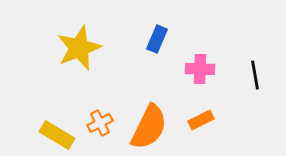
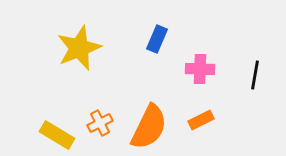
black line: rotated 20 degrees clockwise
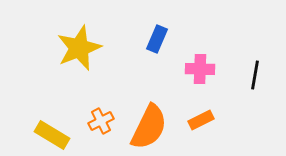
orange cross: moved 1 px right, 2 px up
yellow rectangle: moved 5 px left
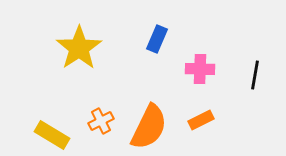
yellow star: rotated 12 degrees counterclockwise
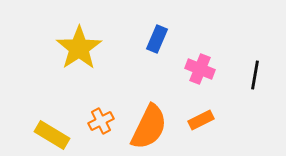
pink cross: rotated 20 degrees clockwise
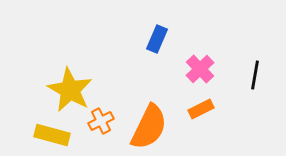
yellow star: moved 9 px left, 42 px down; rotated 9 degrees counterclockwise
pink cross: rotated 24 degrees clockwise
orange rectangle: moved 11 px up
yellow rectangle: rotated 16 degrees counterclockwise
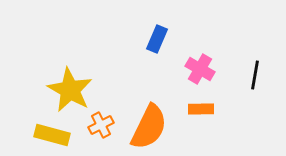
pink cross: rotated 16 degrees counterclockwise
orange rectangle: rotated 25 degrees clockwise
orange cross: moved 4 px down
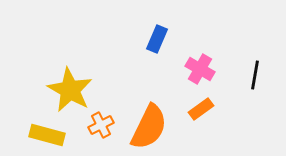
orange rectangle: rotated 35 degrees counterclockwise
yellow rectangle: moved 5 px left
